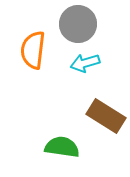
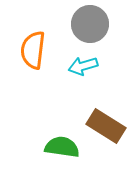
gray circle: moved 12 px right
cyan arrow: moved 2 px left, 3 px down
brown rectangle: moved 10 px down
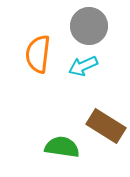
gray circle: moved 1 px left, 2 px down
orange semicircle: moved 5 px right, 4 px down
cyan arrow: rotated 8 degrees counterclockwise
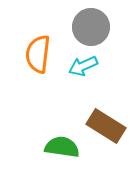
gray circle: moved 2 px right, 1 px down
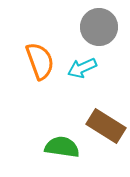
gray circle: moved 8 px right
orange semicircle: moved 2 px right, 7 px down; rotated 153 degrees clockwise
cyan arrow: moved 1 px left, 2 px down
